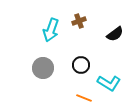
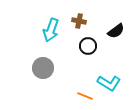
brown cross: rotated 32 degrees clockwise
black semicircle: moved 1 px right, 3 px up
black circle: moved 7 px right, 19 px up
orange line: moved 1 px right, 2 px up
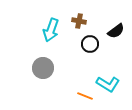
black circle: moved 2 px right, 2 px up
cyan L-shape: moved 1 px left, 1 px down
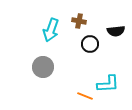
black semicircle: rotated 30 degrees clockwise
gray circle: moved 1 px up
cyan L-shape: rotated 35 degrees counterclockwise
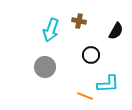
black semicircle: rotated 54 degrees counterclockwise
black circle: moved 1 px right, 11 px down
gray circle: moved 2 px right
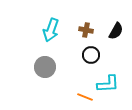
brown cross: moved 7 px right, 9 px down
orange line: moved 1 px down
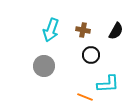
brown cross: moved 3 px left
gray circle: moved 1 px left, 1 px up
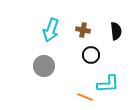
black semicircle: rotated 36 degrees counterclockwise
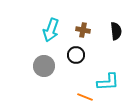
black circle: moved 15 px left
cyan L-shape: moved 2 px up
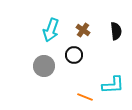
brown cross: rotated 24 degrees clockwise
black circle: moved 2 px left
cyan L-shape: moved 5 px right, 3 px down
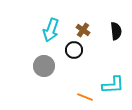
black circle: moved 5 px up
